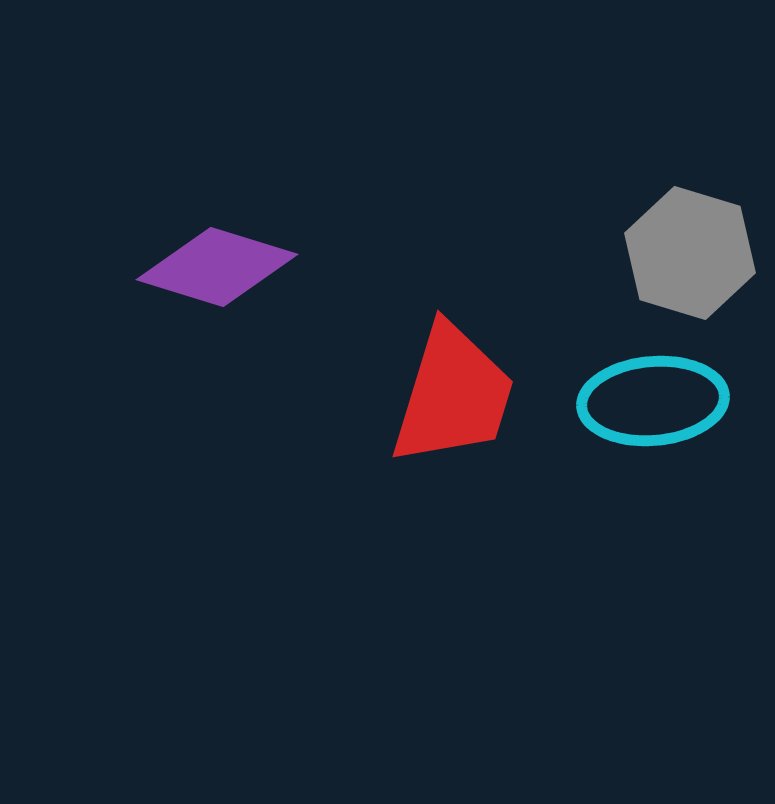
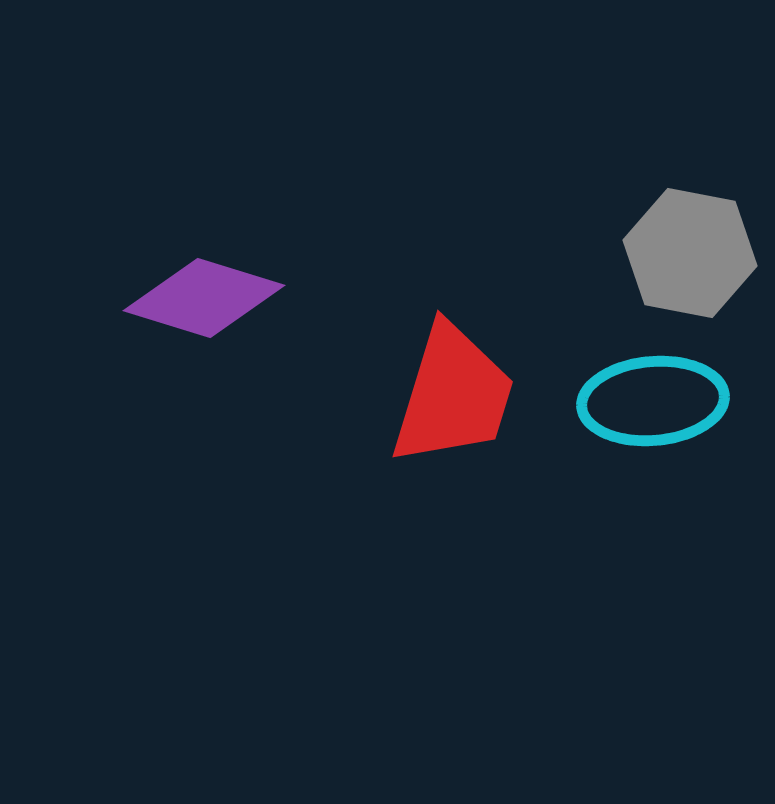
gray hexagon: rotated 6 degrees counterclockwise
purple diamond: moved 13 px left, 31 px down
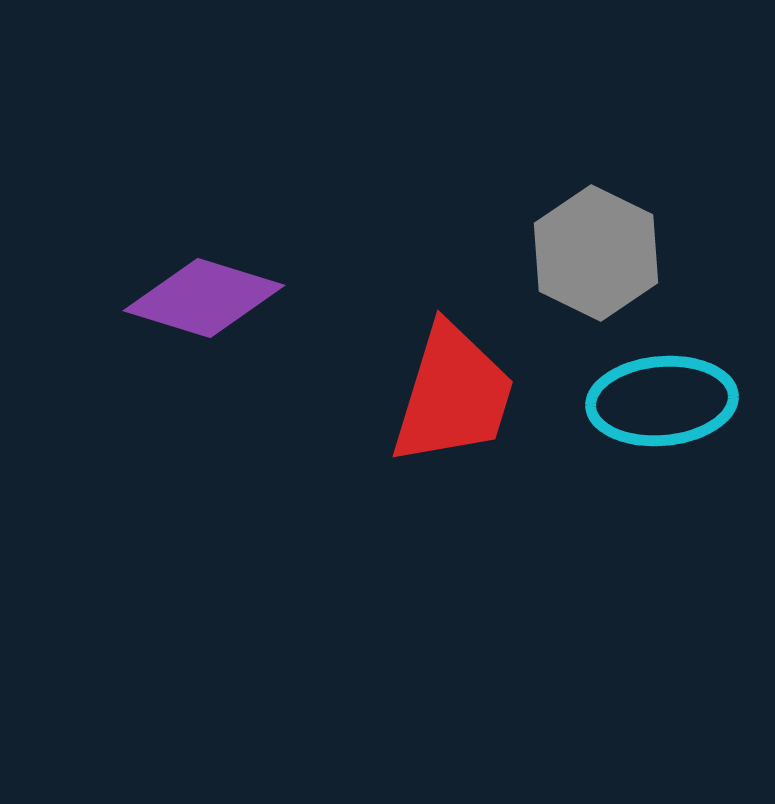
gray hexagon: moved 94 px left; rotated 15 degrees clockwise
cyan ellipse: moved 9 px right
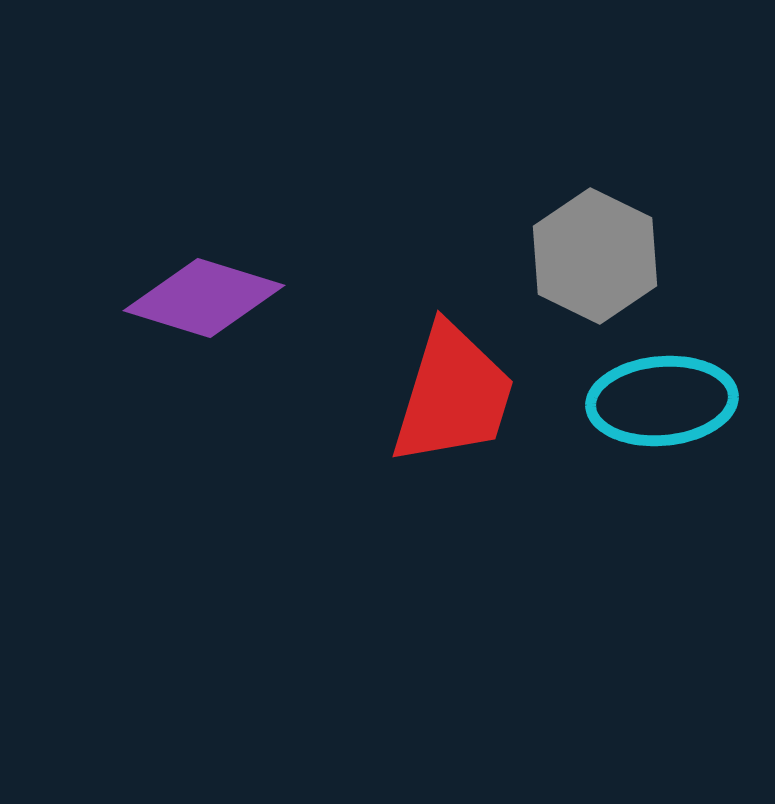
gray hexagon: moved 1 px left, 3 px down
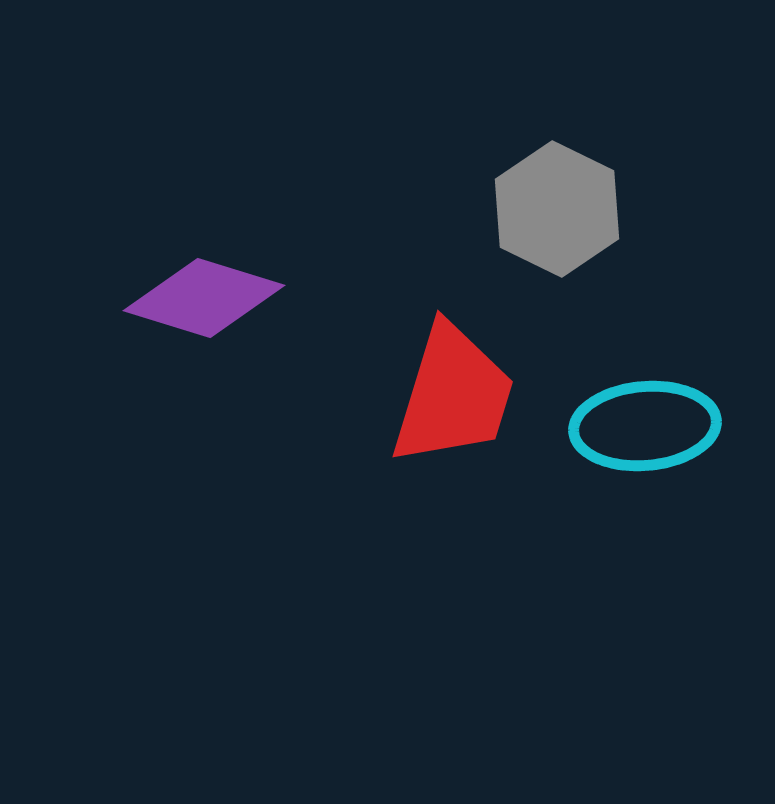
gray hexagon: moved 38 px left, 47 px up
cyan ellipse: moved 17 px left, 25 px down
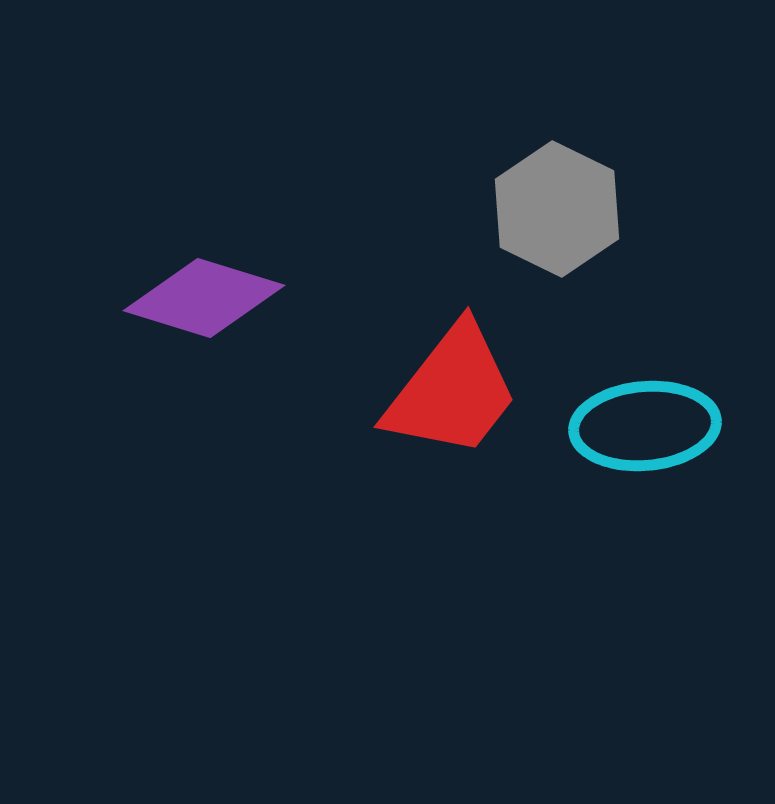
red trapezoid: moved 1 px left, 4 px up; rotated 21 degrees clockwise
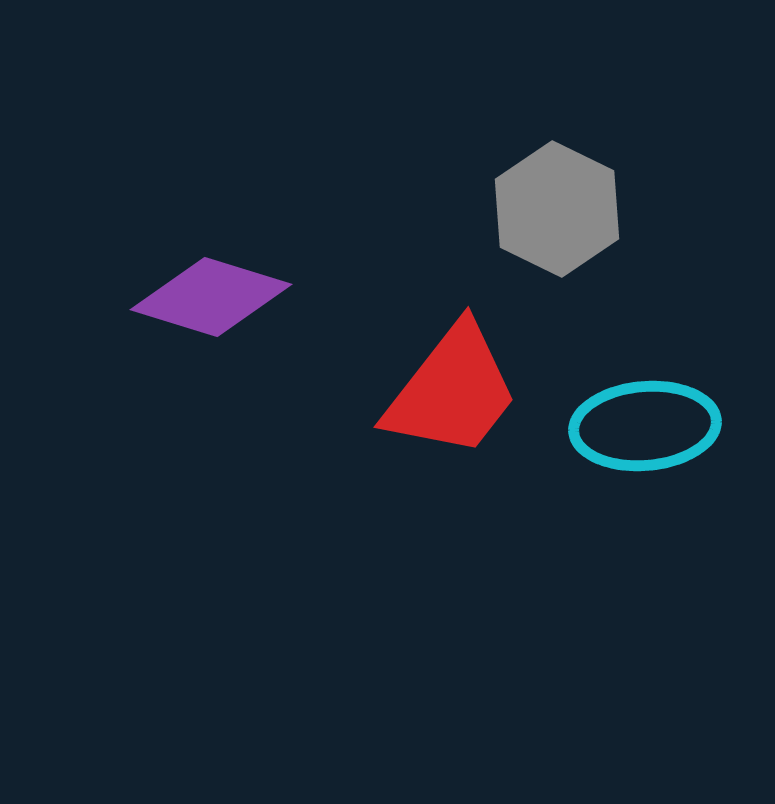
purple diamond: moved 7 px right, 1 px up
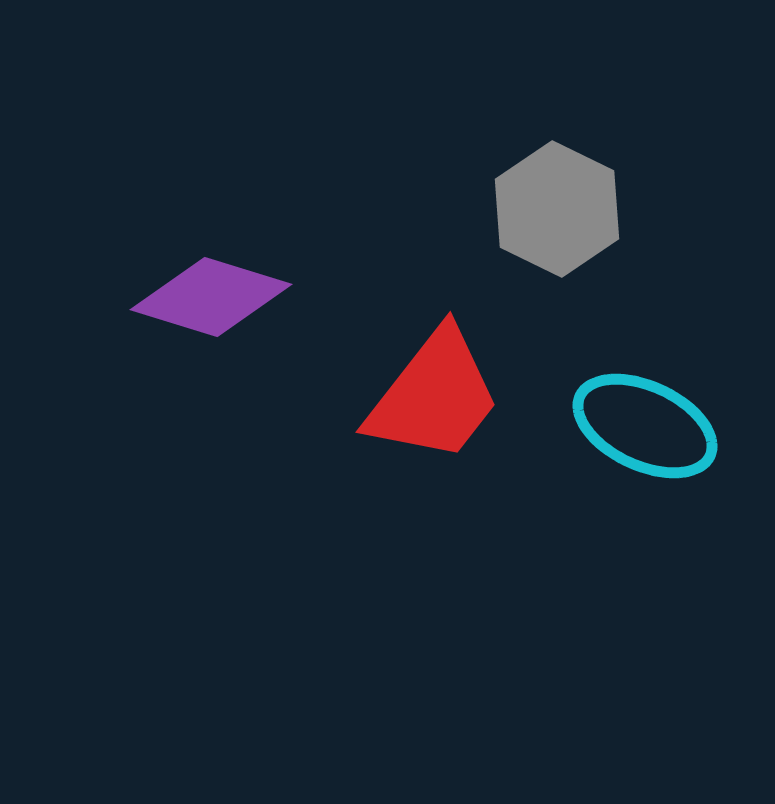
red trapezoid: moved 18 px left, 5 px down
cyan ellipse: rotated 30 degrees clockwise
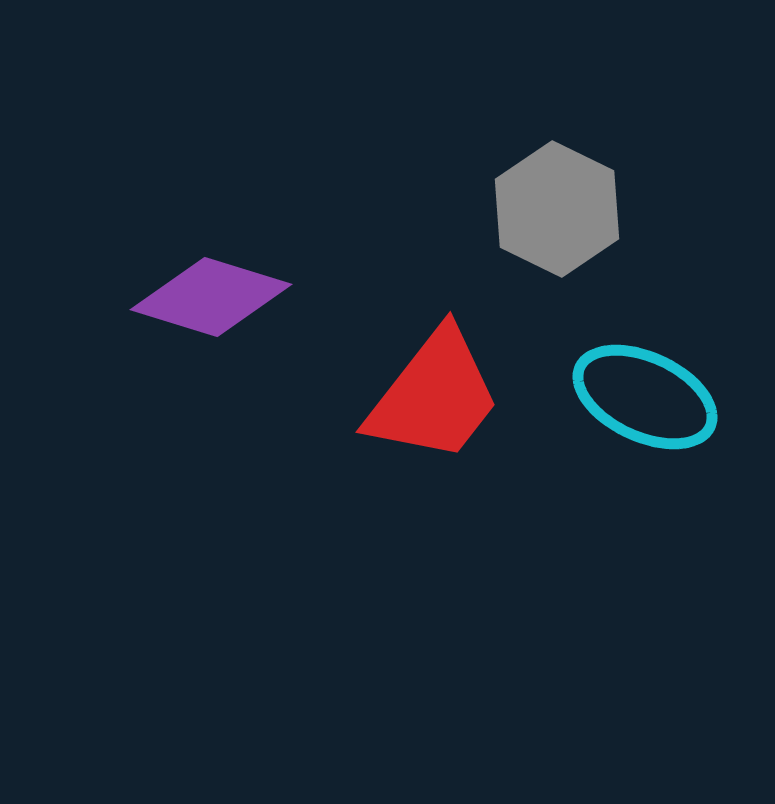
cyan ellipse: moved 29 px up
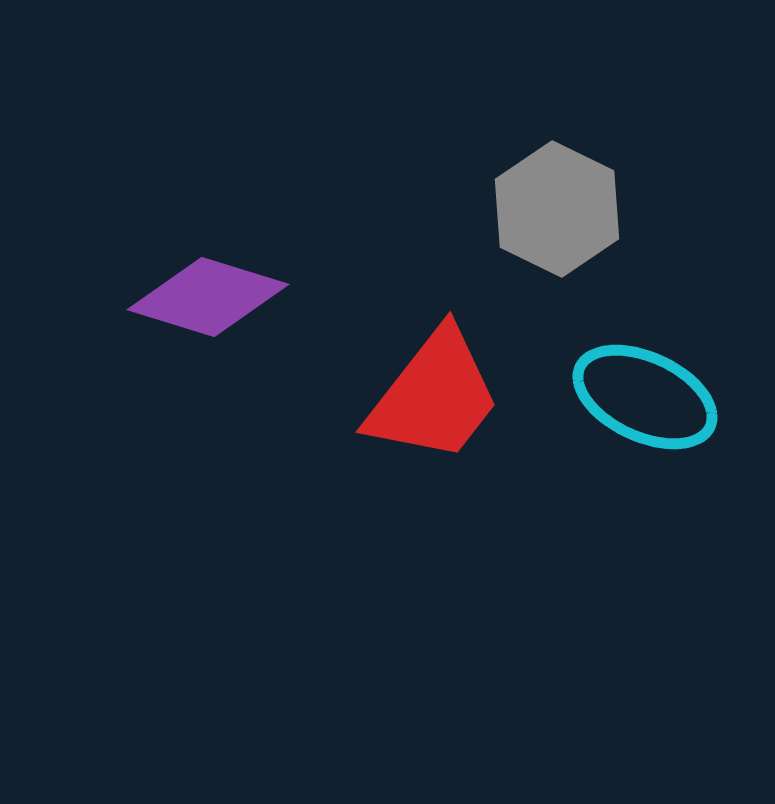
purple diamond: moved 3 px left
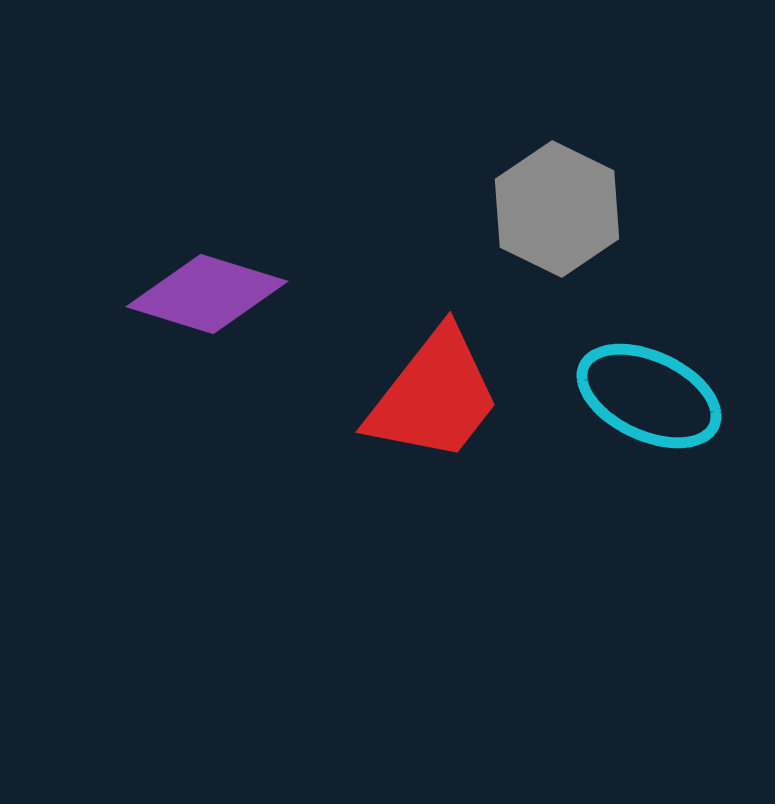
purple diamond: moved 1 px left, 3 px up
cyan ellipse: moved 4 px right, 1 px up
